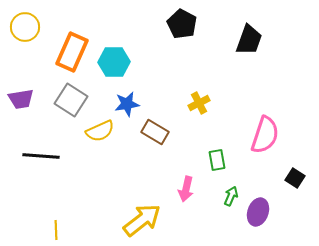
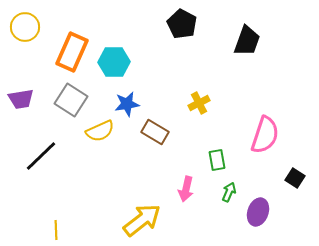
black trapezoid: moved 2 px left, 1 px down
black line: rotated 48 degrees counterclockwise
green arrow: moved 2 px left, 4 px up
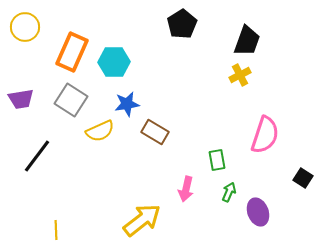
black pentagon: rotated 12 degrees clockwise
yellow cross: moved 41 px right, 28 px up
black line: moved 4 px left; rotated 9 degrees counterclockwise
black square: moved 8 px right
purple ellipse: rotated 40 degrees counterclockwise
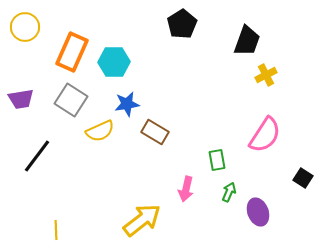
yellow cross: moved 26 px right
pink semicircle: rotated 15 degrees clockwise
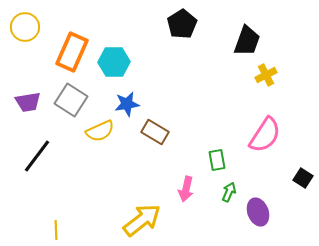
purple trapezoid: moved 7 px right, 3 px down
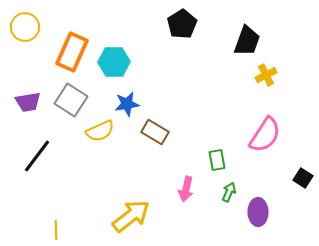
purple ellipse: rotated 20 degrees clockwise
yellow arrow: moved 11 px left, 4 px up
